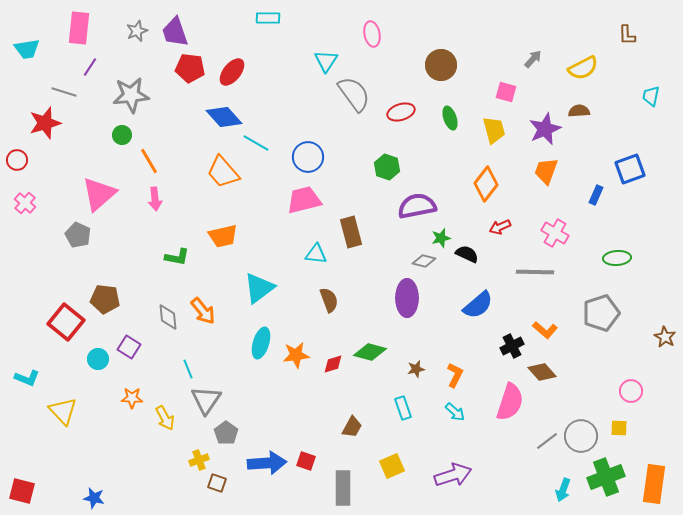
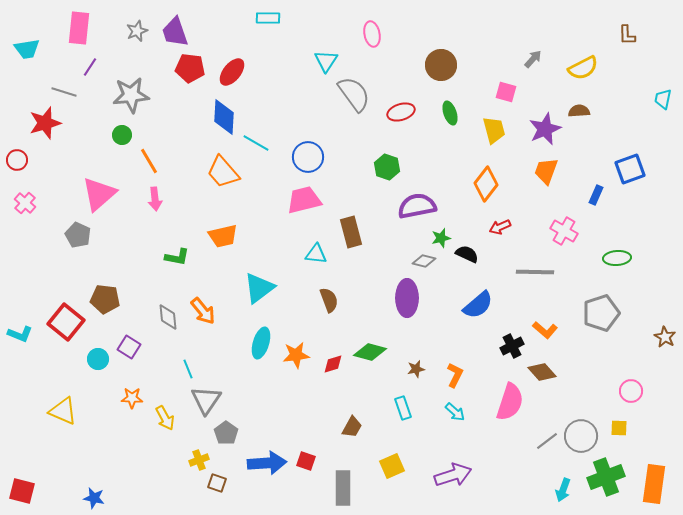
cyan trapezoid at (651, 96): moved 12 px right, 3 px down
blue diamond at (224, 117): rotated 45 degrees clockwise
green ellipse at (450, 118): moved 5 px up
pink cross at (555, 233): moved 9 px right, 2 px up
cyan L-shape at (27, 378): moved 7 px left, 44 px up
yellow triangle at (63, 411): rotated 24 degrees counterclockwise
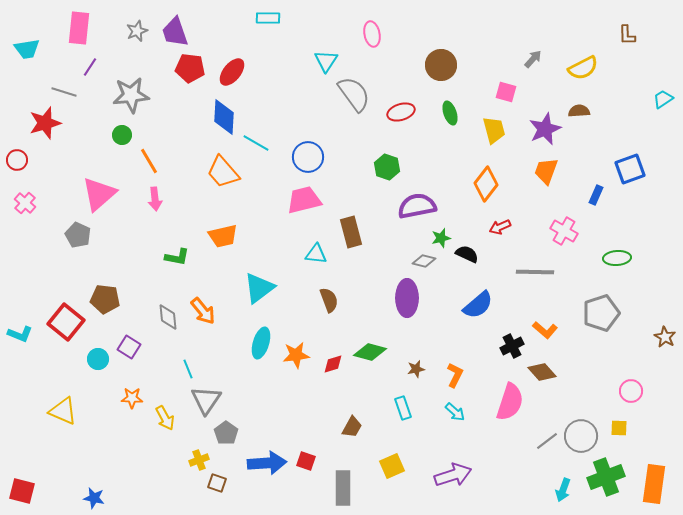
cyan trapezoid at (663, 99): rotated 45 degrees clockwise
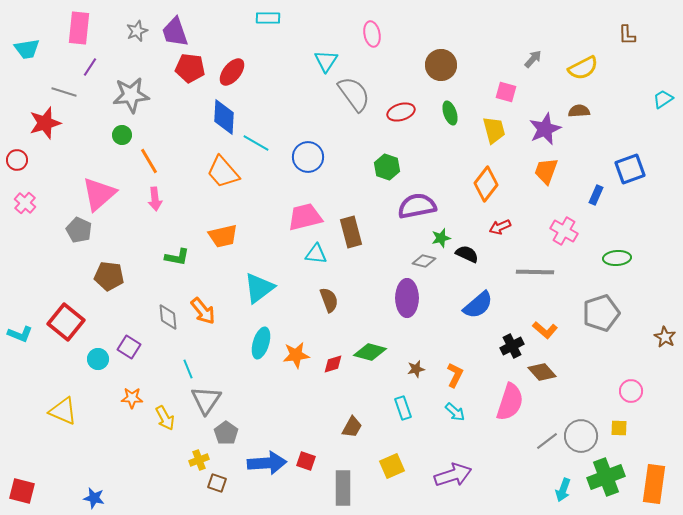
pink trapezoid at (304, 200): moved 1 px right, 17 px down
gray pentagon at (78, 235): moved 1 px right, 5 px up
brown pentagon at (105, 299): moved 4 px right, 23 px up
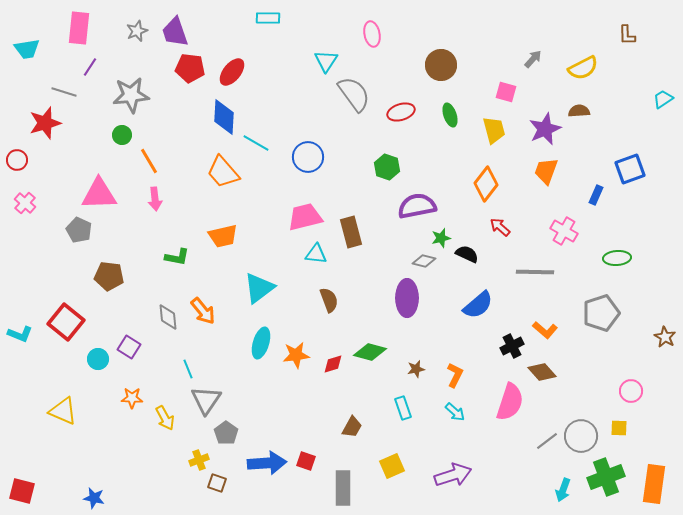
green ellipse at (450, 113): moved 2 px down
pink triangle at (99, 194): rotated 39 degrees clockwise
red arrow at (500, 227): rotated 65 degrees clockwise
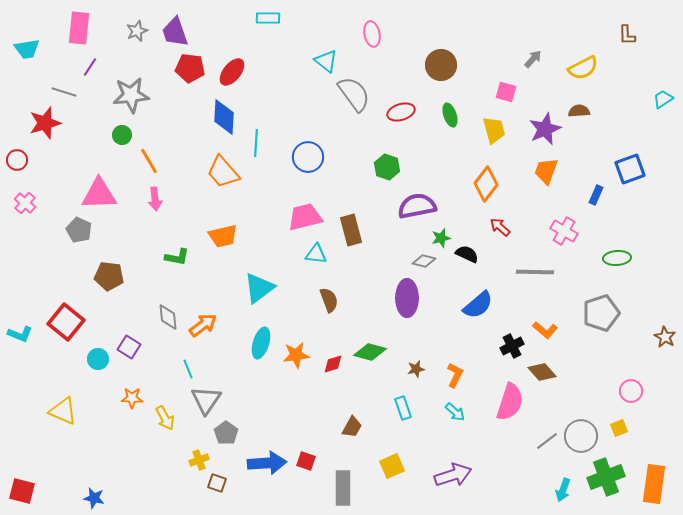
cyan triangle at (326, 61): rotated 25 degrees counterclockwise
cyan line at (256, 143): rotated 64 degrees clockwise
brown rectangle at (351, 232): moved 2 px up
orange arrow at (203, 311): moved 14 px down; rotated 88 degrees counterclockwise
yellow square at (619, 428): rotated 24 degrees counterclockwise
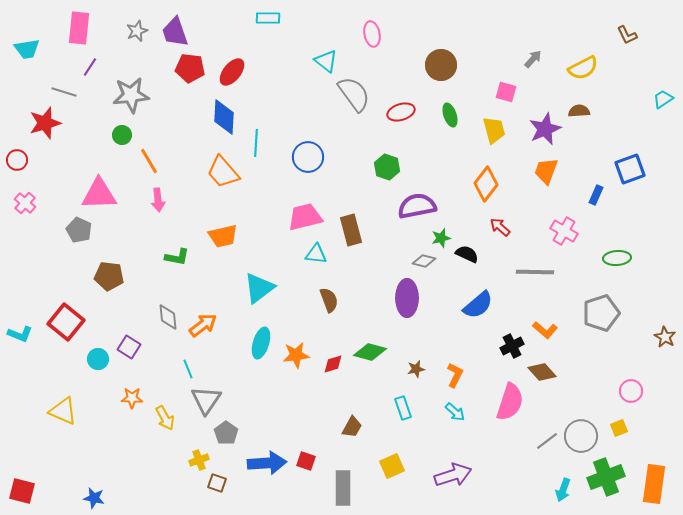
brown L-shape at (627, 35): rotated 25 degrees counterclockwise
pink arrow at (155, 199): moved 3 px right, 1 px down
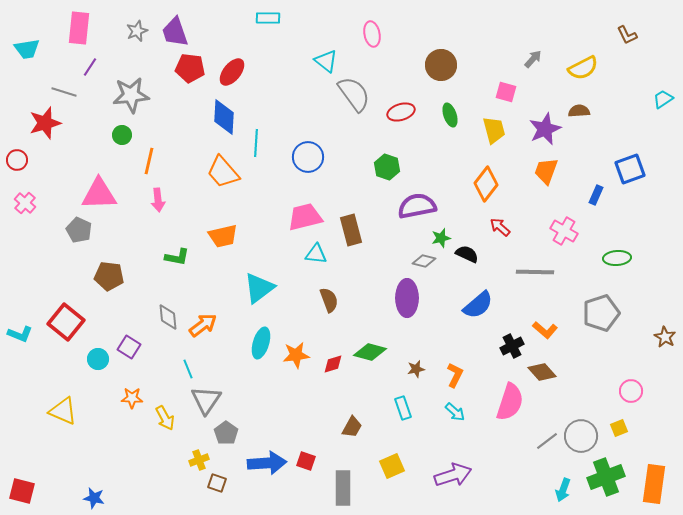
orange line at (149, 161): rotated 44 degrees clockwise
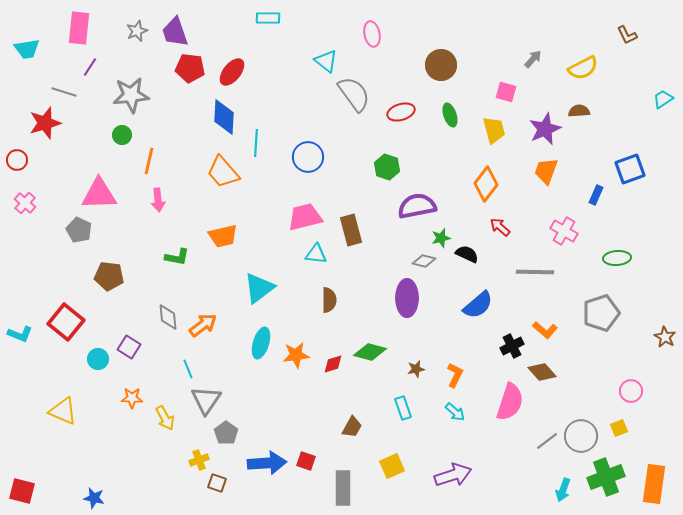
brown semicircle at (329, 300): rotated 20 degrees clockwise
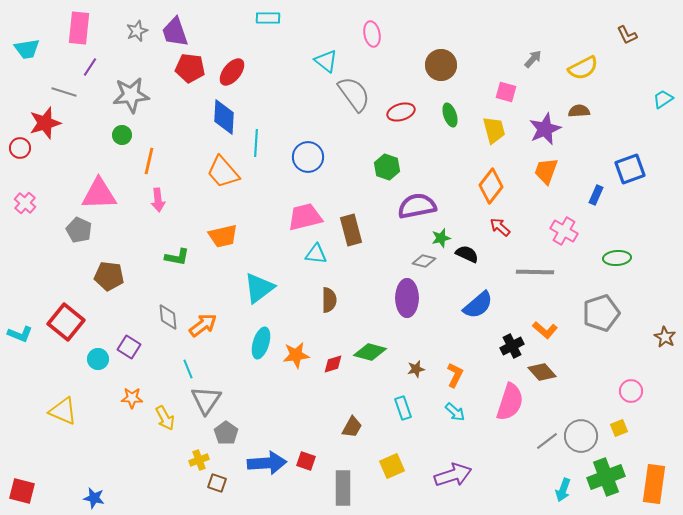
red circle at (17, 160): moved 3 px right, 12 px up
orange diamond at (486, 184): moved 5 px right, 2 px down
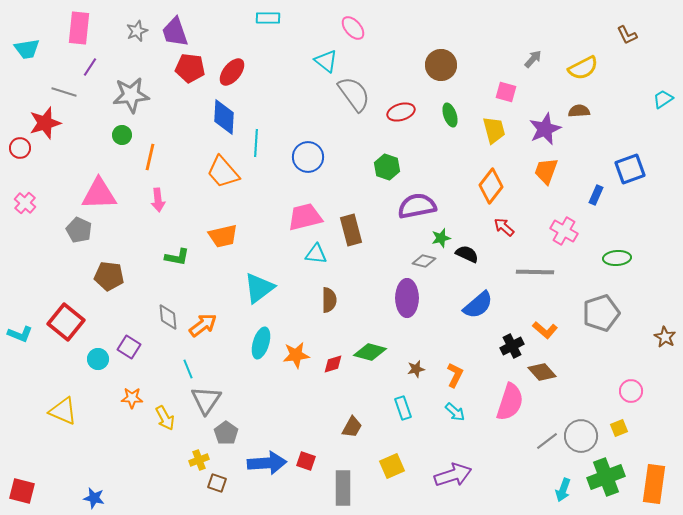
pink ellipse at (372, 34): moved 19 px left, 6 px up; rotated 30 degrees counterclockwise
orange line at (149, 161): moved 1 px right, 4 px up
red arrow at (500, 227): moved 4 px right
